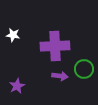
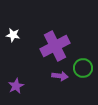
purple cross: rotated 24 degrees counterclockwise
green circle: moved 1 px left, 1 px up
purple star: moved 1 px left
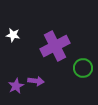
purple arrow: moved 24 px left, 5 px down
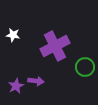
green circle: moved 2 px right, 1 px up
